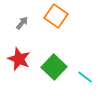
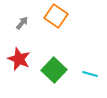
green square: moved 3 px down
cyan line: moved 5 px right, 3 px up; rotated 21 degrees counterclockwise
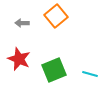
orange square: rotated 15 degrees clockwise
gray arrow: rotated 128 degrees counterclockwise
green square: rotated 25 degrees clockwise
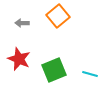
orange square: moved 2 px right
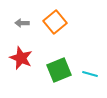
orange square: moved 3 px left, 6 px down
red star: moved 2 px right, 1 px up
green square: moved 5 px right
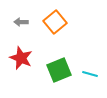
gray arrow: moved 1 px left, 1 px up
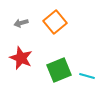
gray arrow: moved 1 px down; rotated 16 degrees counterclockwise
cyan line: moved 3 px left, 2 px down
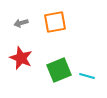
orange square: rotated 30 degrees clockwise
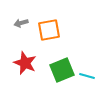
orange square: moved 6 px left, 8 px down
red star: moved 4 px right, 5 px down
green square: moved 3 px right
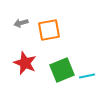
cyan line: rotated 28 degrees counterclockwise
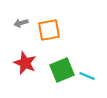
cyan line: rotated 35 degrees clockwise
